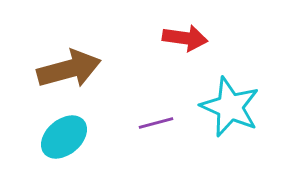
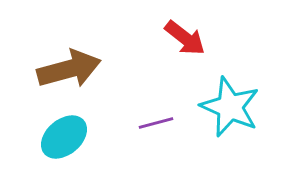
red arrow: rotated 30 degrees clockwise
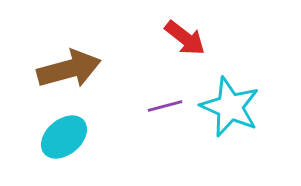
purple line: moved 9 px right, 17 px up
